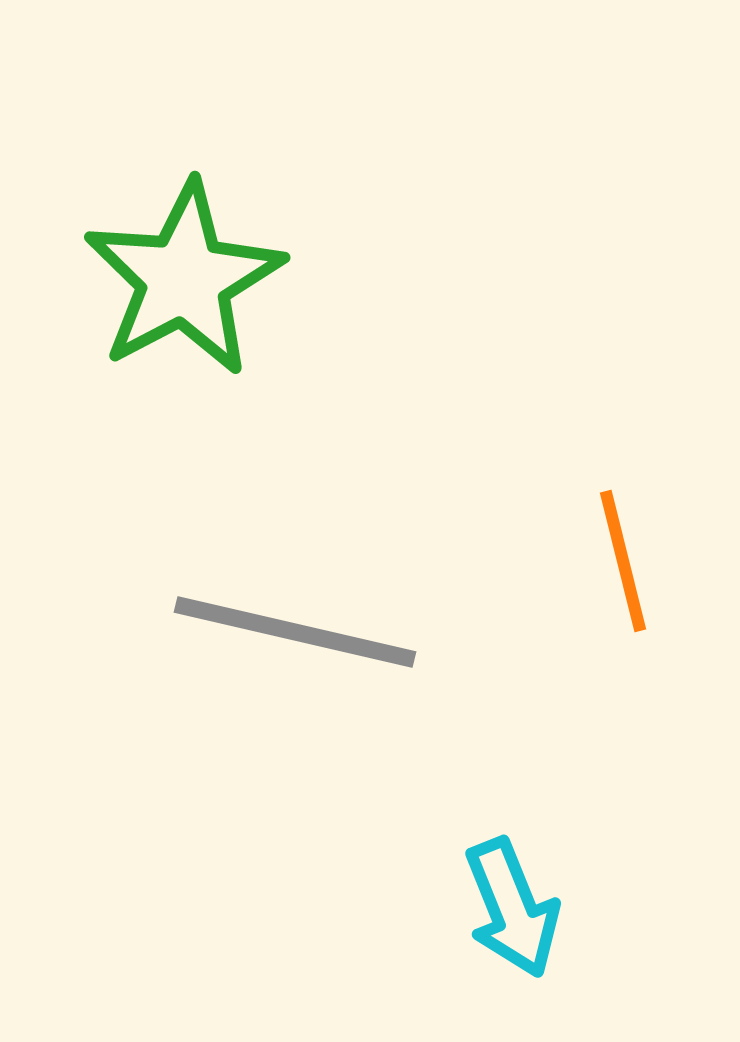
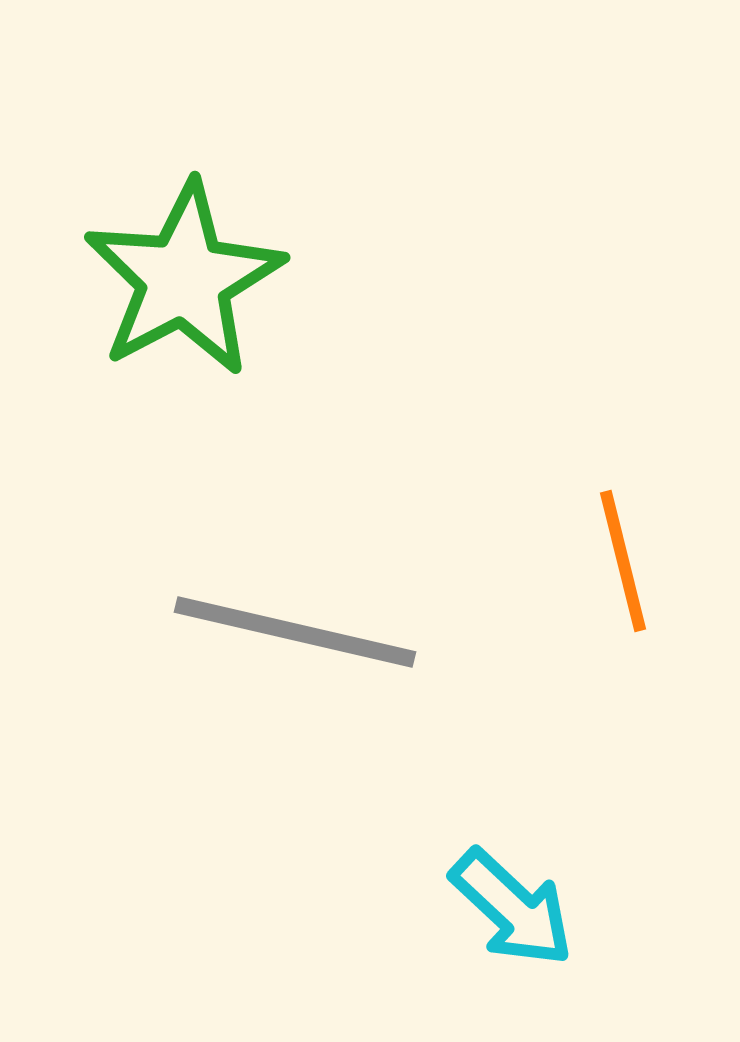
cyan arrow: rotated 25 degrees counterclockwise
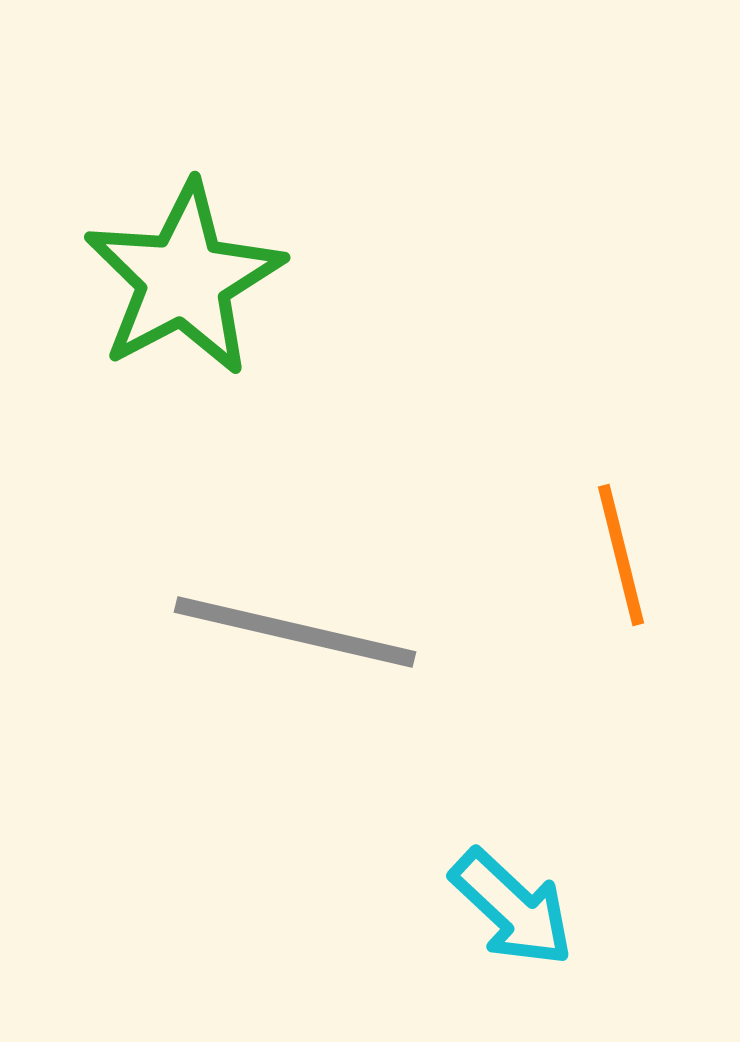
orange line: moved 2 px left, 6 px up
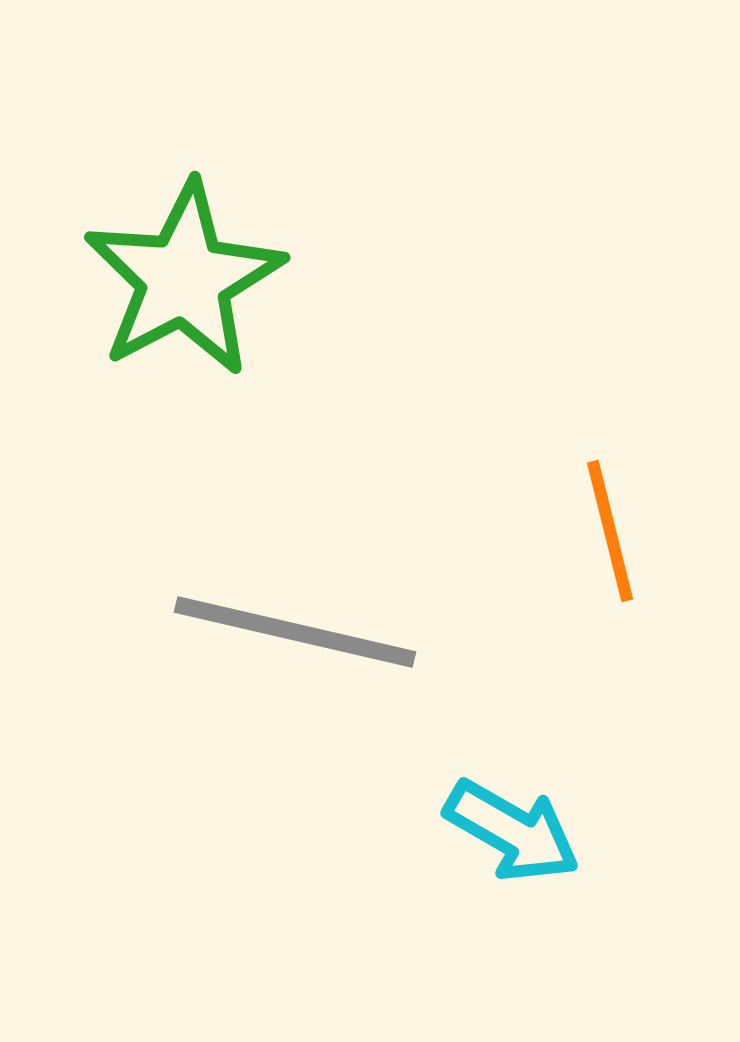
orange line: moved 11 px left, 24 px up
cyan arrow: moved 77 px up; rotated 13 degrees counterclockwise
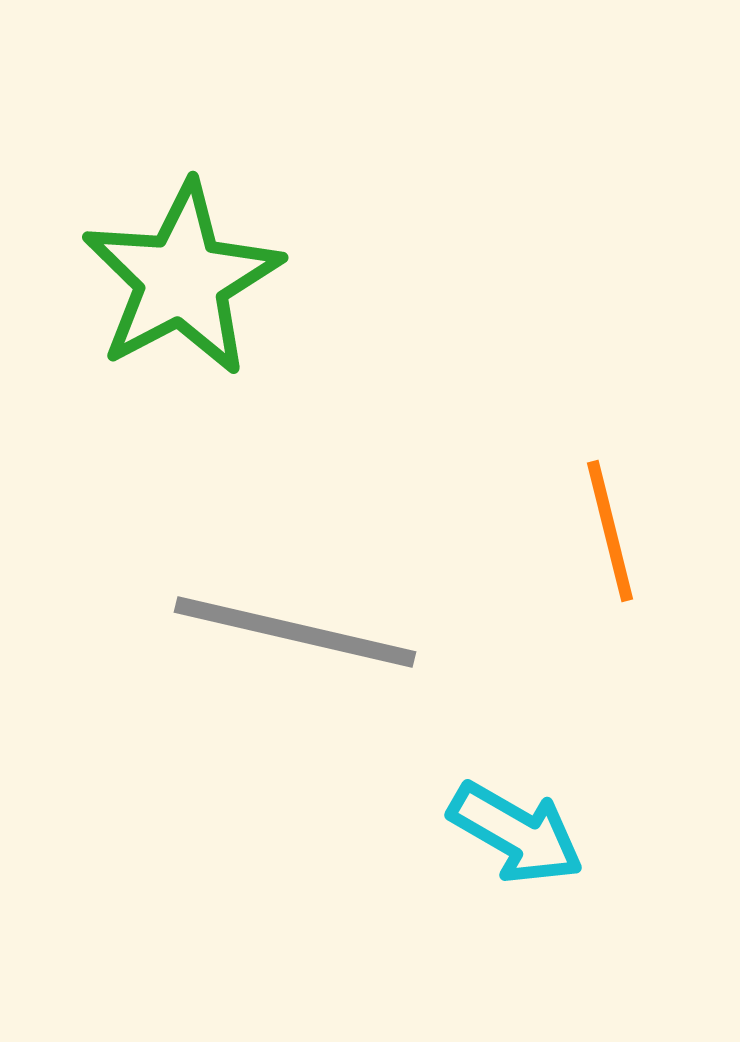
green star: moved 2 px left
cyan arrow: moved 4 px right, 2 px down
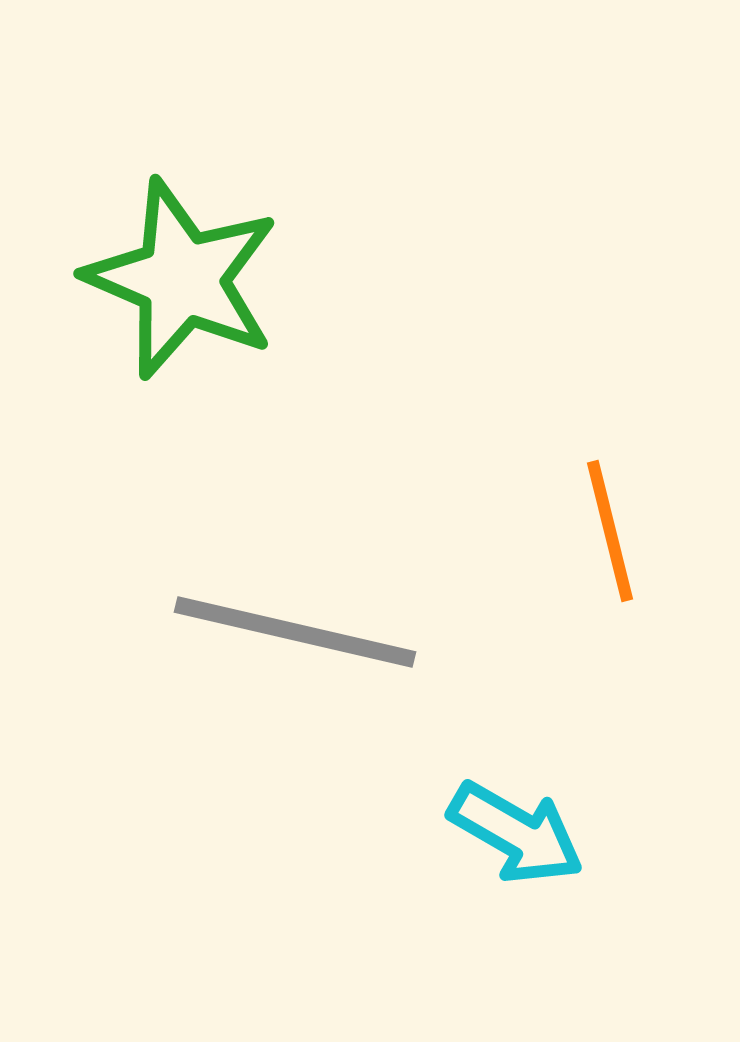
green star: rotated 21 degrees counterclockwise
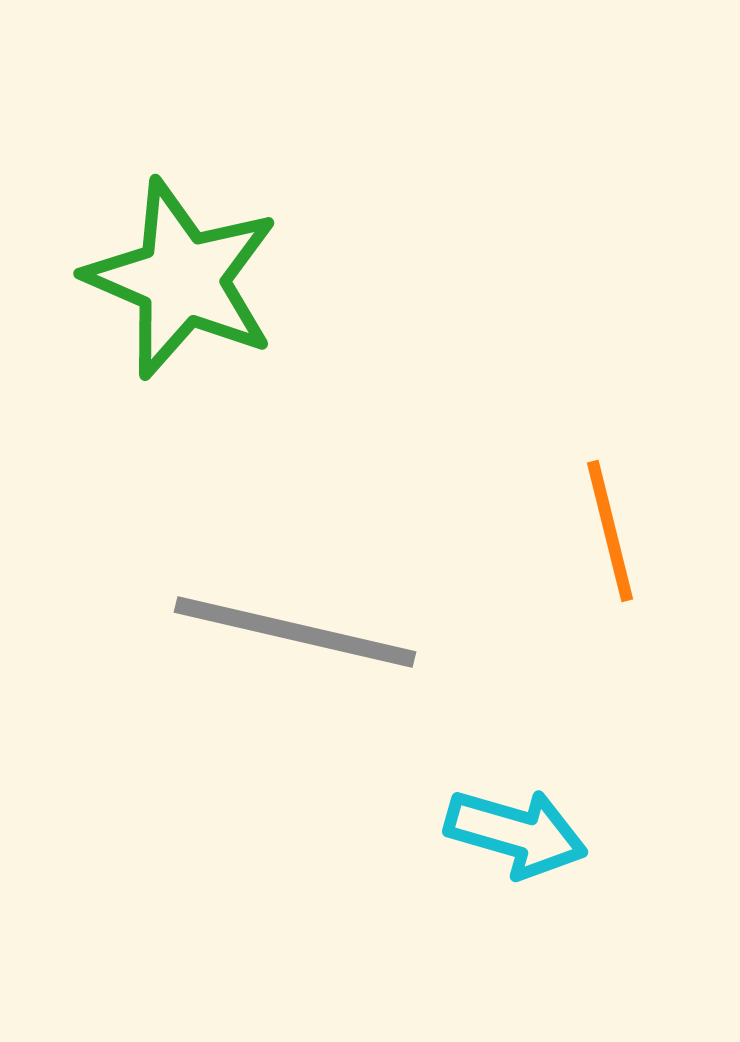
cyan arrow: rotated 14 degrees counterclockwise
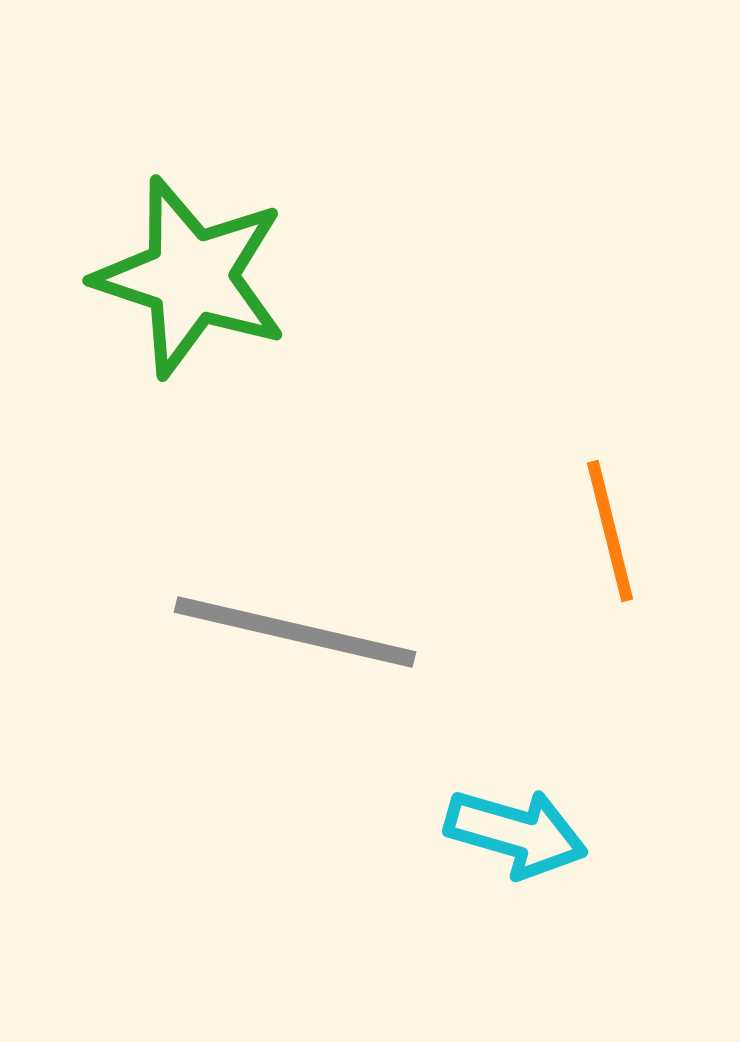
green star: moved 9 px right, 2 px up; rotated 5 degrees counterclockwise
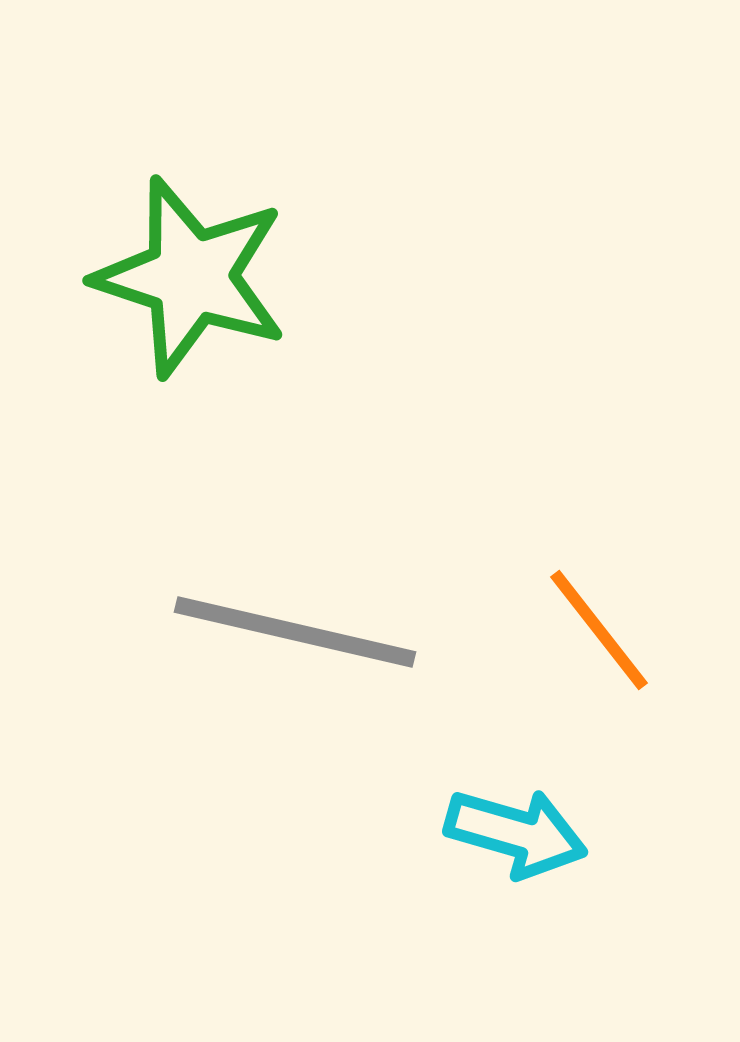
orange line: moved 11 px left, 99 px down; rotated 24 degrees counterclockwise
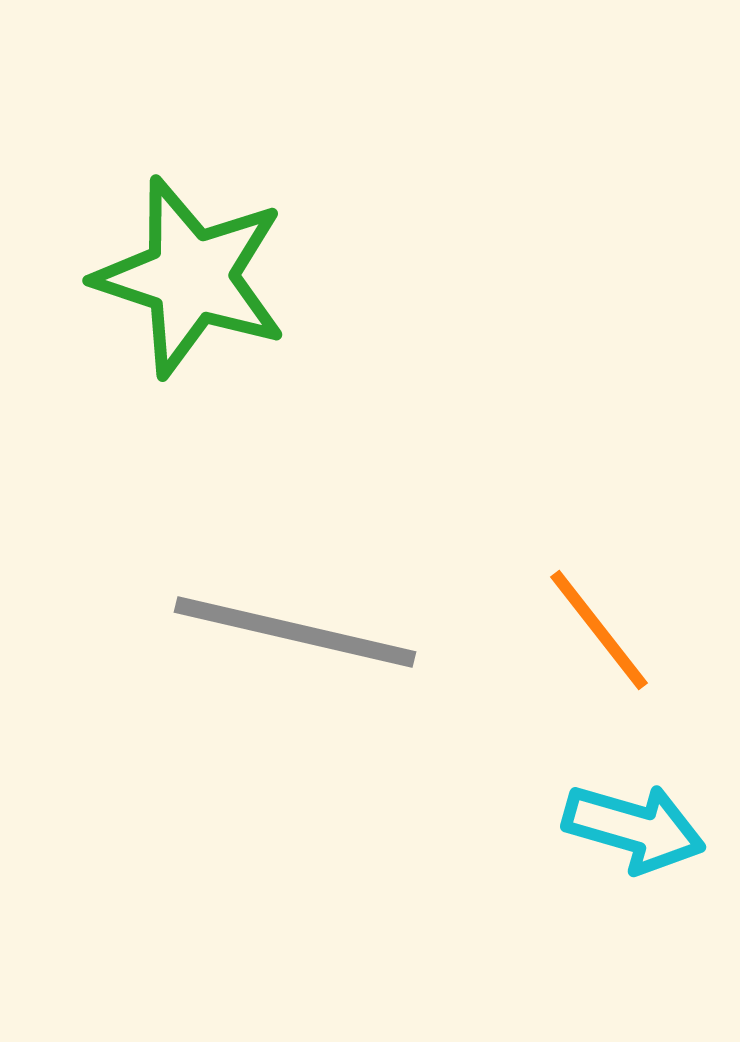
cyan arrow: moved 118 px right, 5 px up
